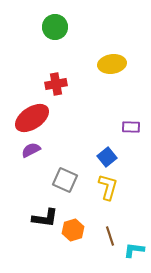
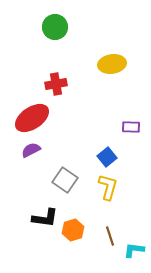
gray square: rotated 10 degrees clockwise
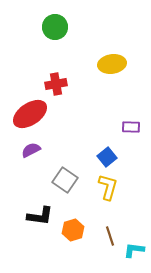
red ellipse: moved 2 px left, 4 px up
black L-shape: moved 5 px left, 2 px up
